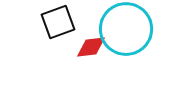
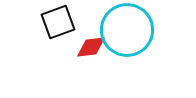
cyan circle: moved 1 px right, 1 px down
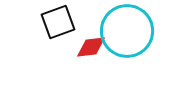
cyan circle: moved 1 px down
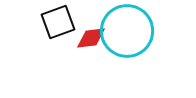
red diamond: moved 9 px up
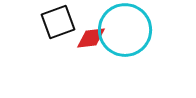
cyan circle: moved 2 px left, 1 px up
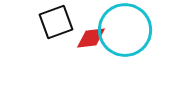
black square: moved 2 px left
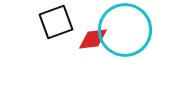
red diamond: moved 2 px right, 1 px down
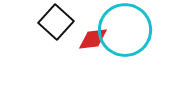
black square: rotated 28 degrees counterclockwise
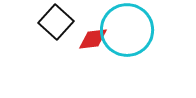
cyan circle: moved 2 px right
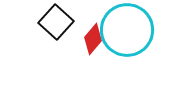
red diamond: rotated 44 degrees counterclockwise
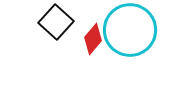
cyan circle: moved 3 px right
